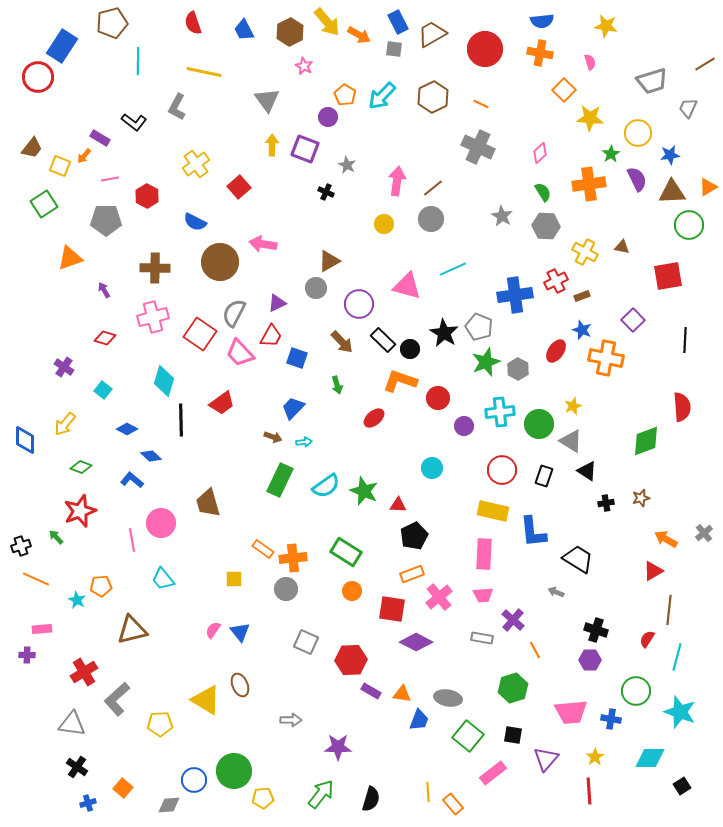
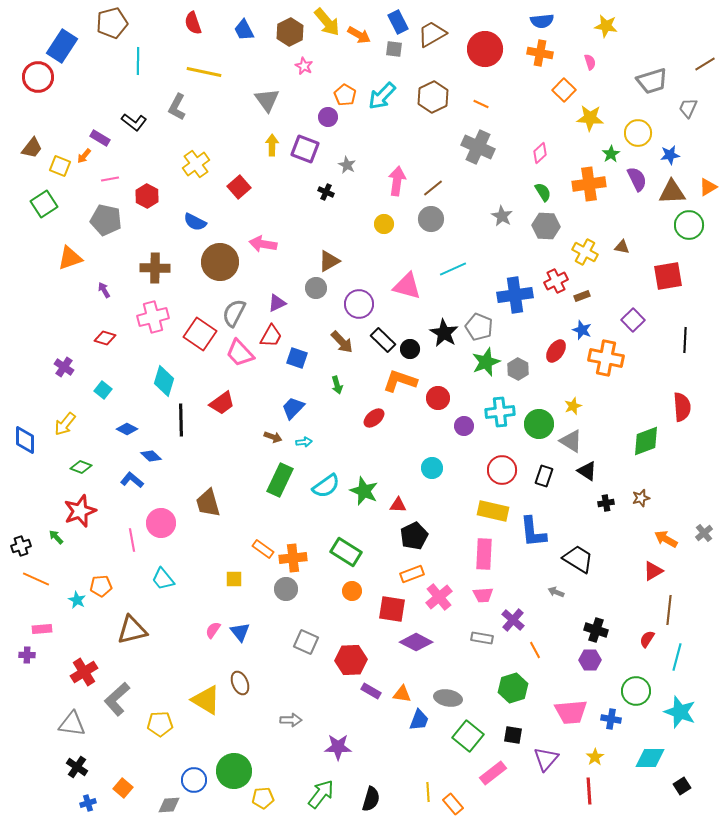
gray pentagon at (106, 220): rotated 12 degrees clockwise
brown ellipse at (240, 685): moved 2 px up
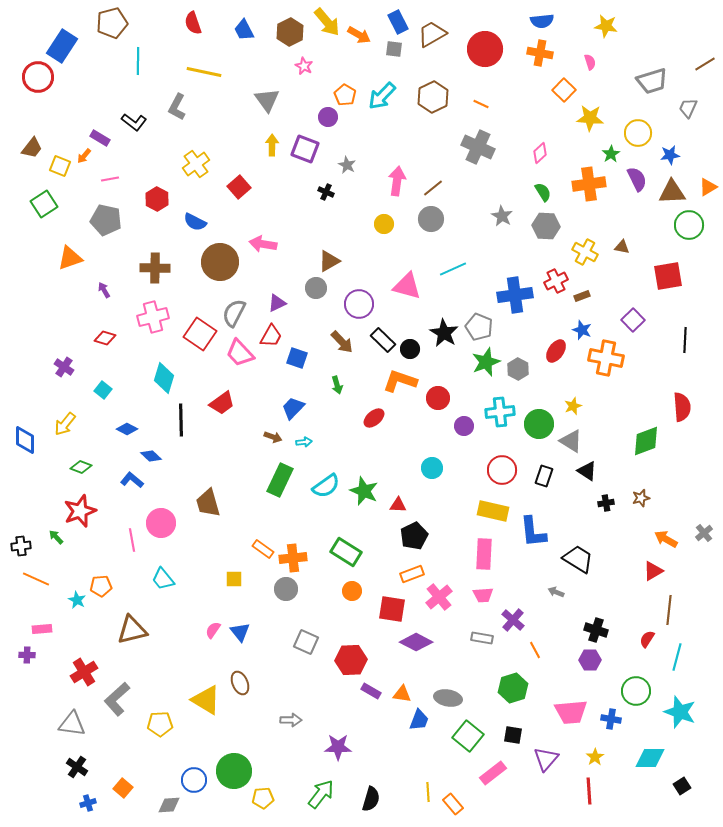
red hexagon at (147, 196): moved 10 px right, 3 px down
cyan diamond at (164, 381): moved 3 px up
black cross at (21, 546): rotated 12 degrees clockwise
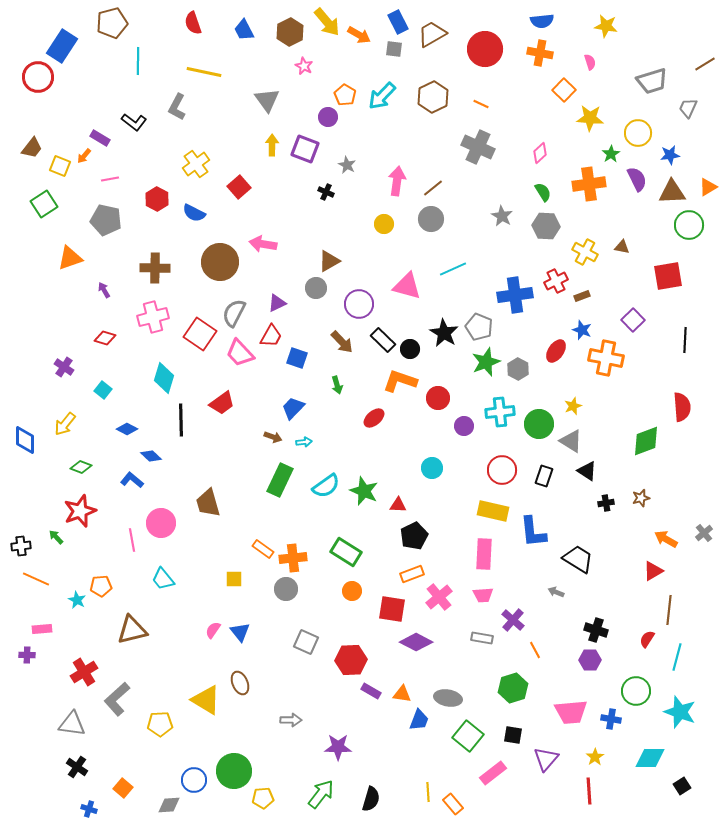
blue semicircle at (195, 222): moved 1 px left, 9 px up
blue cross at (88, 803): moved 1 px right, 6 px down; rotated 35 degrees clockwise
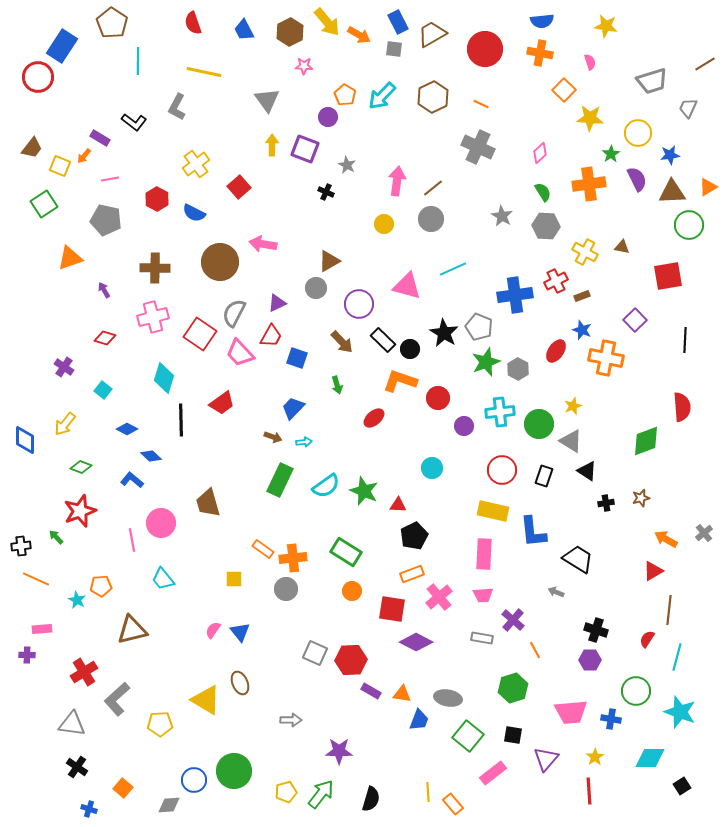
brown pentagon at (112, 23): rotated 24 degrees counterclockwise
pink star at (304, 66): rotated 24 degrees counterclockwise
purple square at (633, 320): moved 2 px right
gray square at (306, 642): moved 9 px right, 11 px down
purple star at (338, 747): moved 1 px right, 4 px down
yellow pentagon at (263, 798): moved 23 px right, 6 px up; rotated 10 degrees counterclockwise
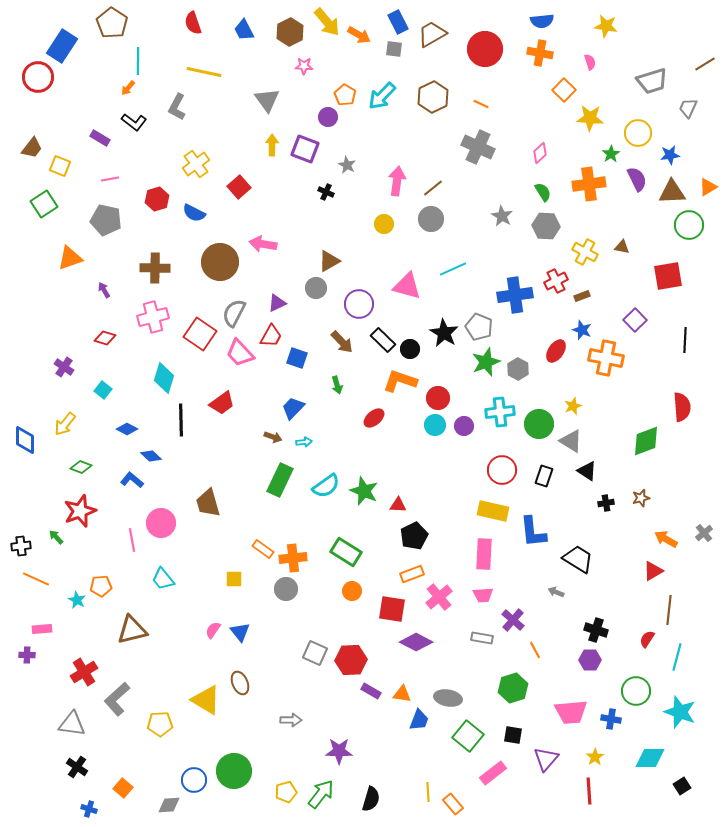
orange arrow at (84, 156): moved 44 px right, 68 px up
red hexagon at (157, 199): rotated 15 degrees clockwise
cyan circle at (432, 468): moved 3 px right, 43 px up
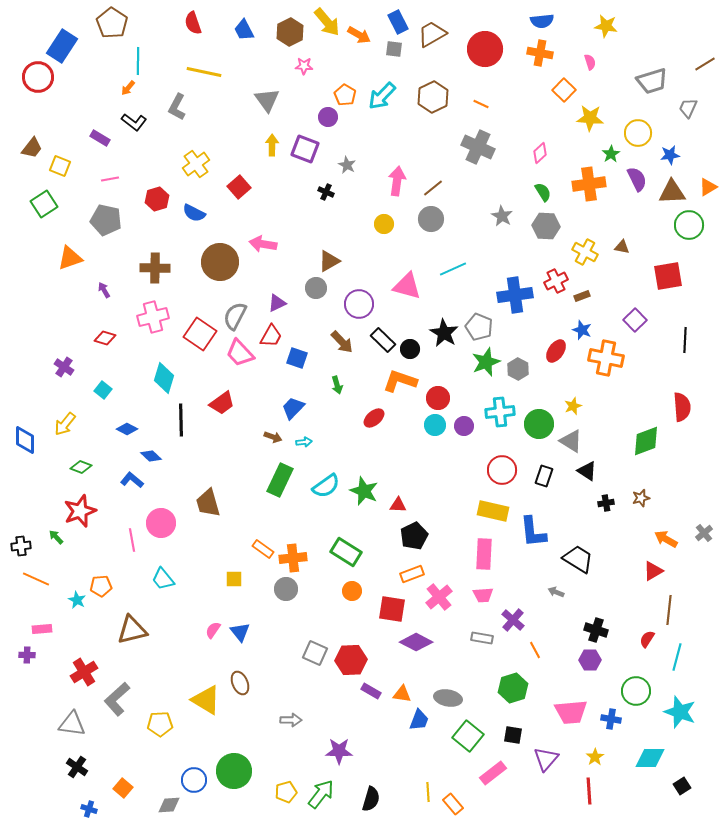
gray semicircle at (234, 313): moved 1 px right, 3 px down
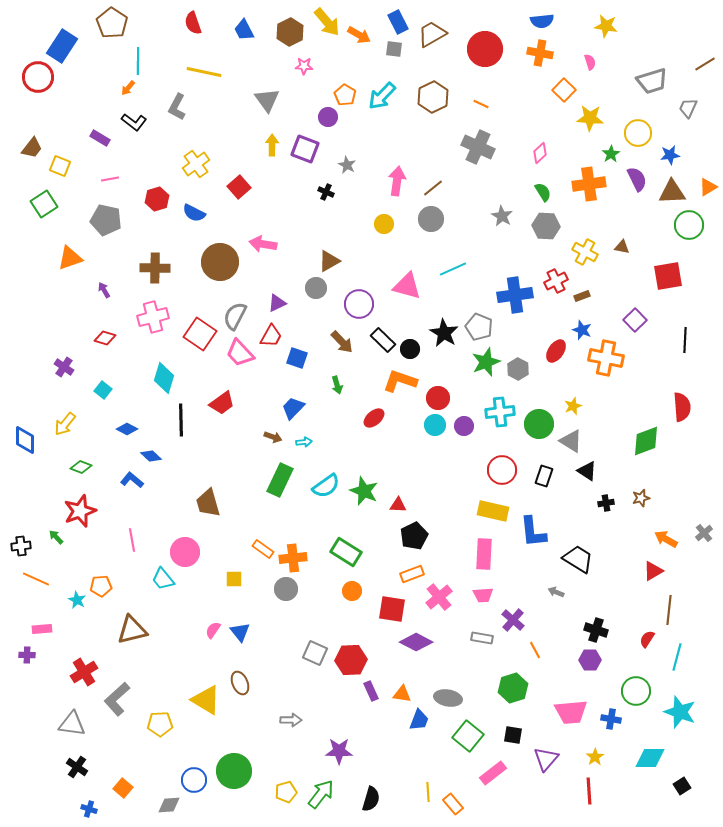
pink circle at (161, 523): moved 24 px right, 29 px down
purple rectangle at (371, 691): rotated 36 degrees clockwise
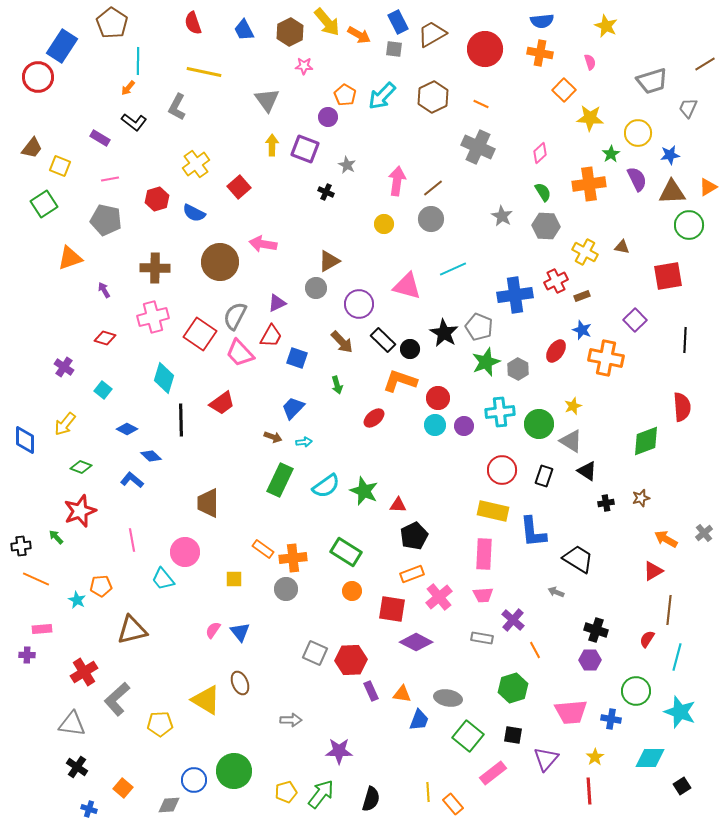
yellow star at (606, 26): rotated 15 degrees clockwise
brown trapezoid at (208, 503): rotated 16 degrees clockwise
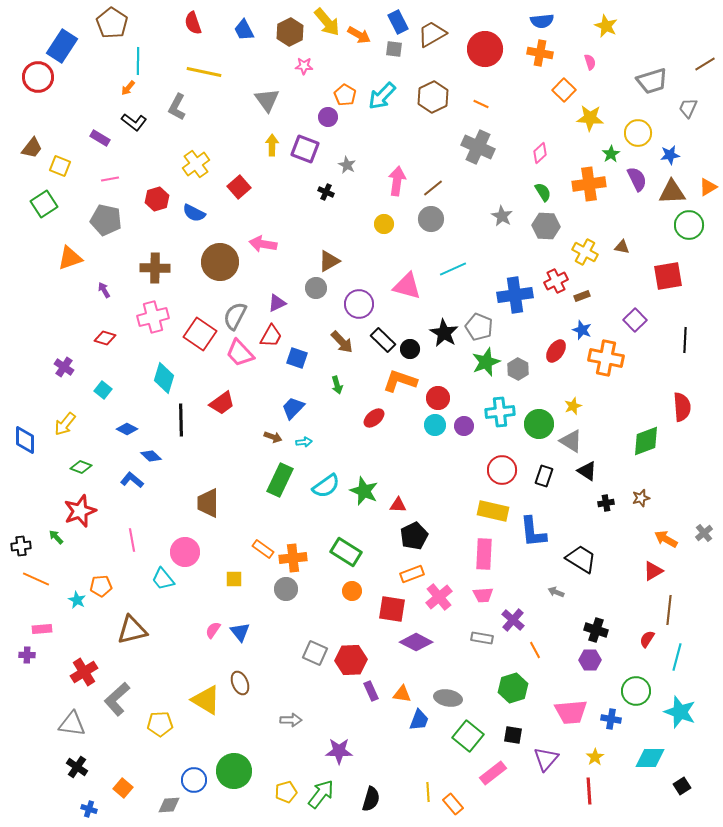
black trapezoid at (578, 559): moved 3 px right
